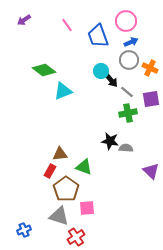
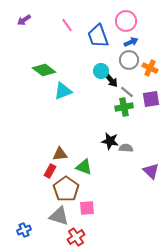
green cross: moved 4 px left, 6 px up
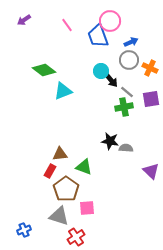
pink circle: moved 16 px left
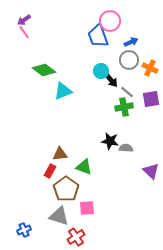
pink line: moved 43 px left, 7 px down
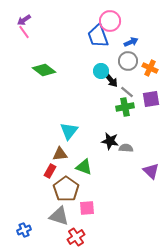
gray circle: moved 1 px left, 1 px down
cyan triangle: moved 6 px right, 40 px down; rotated 30 degrees counterclockwise
green cross: moved 1 px right
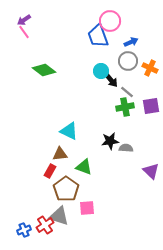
purple square: moved 7 px down
cyan triangle: rotated 42 degrees counterclockwise
black star: rotated 18 degrees counterclockwise
red cross: moved 31 px left, 12 px up
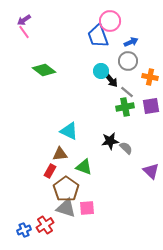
orange cross: moved 9 px down; rotated 14 degrees counterclockwise
gray semicircle: rotated 40 degrees clockwise
gray triangle: moved 7 px right, 8 px up
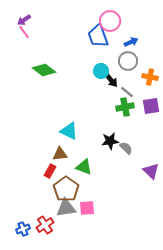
gray triangle: rotated 25 degrees counterclockwise
blue cross: moved 1 px left, 1 px up
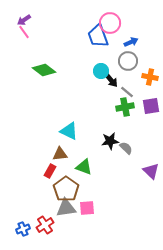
pink circle: moved 2 px down
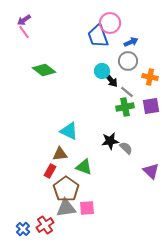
cyan circle: moved 1 px right
blue cross: rotated 24 degrees counterclockwise
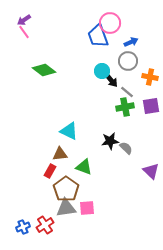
blue cross: moved 2 px up; rotated 24 degrees clockwise
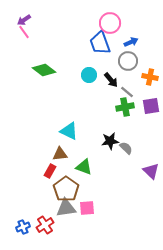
blue trapezoid: moved 2 px right, 7 px down
cyan circle: moved 13 px left, 4 px down
